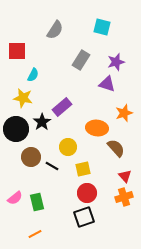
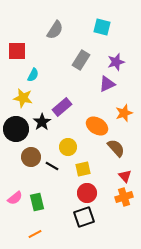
purple triangle: rotated 42 degrees counterclockwise
orange ellipse: moved 2 px up; rotated 25 degrees clockwise
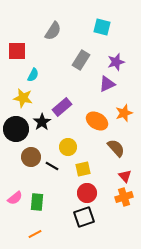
gray semicircle: moved 2 px left, 1 px down
orange ellipse: moved 5 px up
green rectangle: rotated 18 degrees clockwise
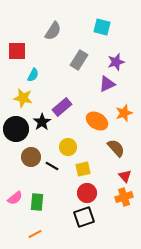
gray rectangle: moved 2 px left
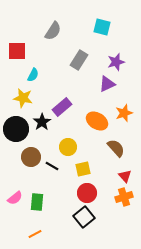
black square: rotated 20 degrees counterclockwise
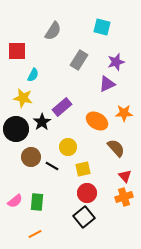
orange star: rotated 18 degrees clockwise
pink semicircle: moved 3 px down
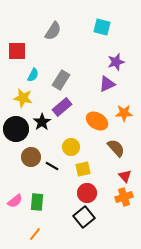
gray rectangle: moved 18 px left, 20 px down
yellow circle: moved 3 px right
orange line: rotated 24 degrees counterclockwise
